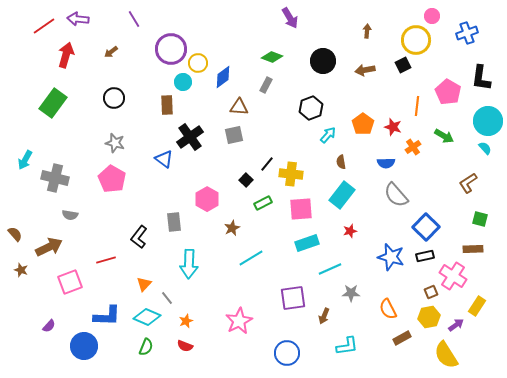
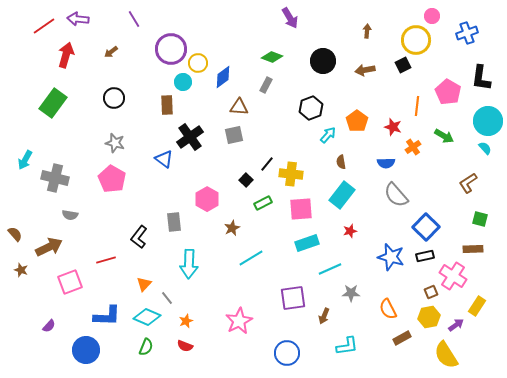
orange pentagon at (363, 124): moved 6 px left, 3 px up
blue circle at (84, 346): moved 2 px right, 4 px down
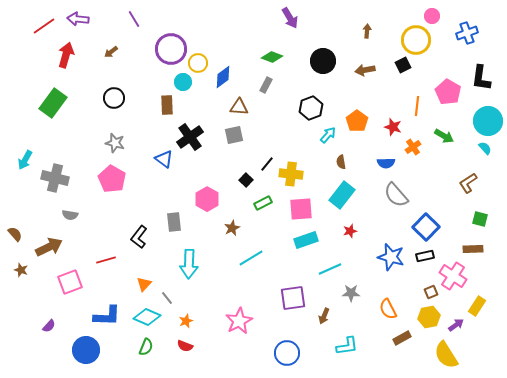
cyan rectangle at (307, 243): moved 1 px left, 3 px up
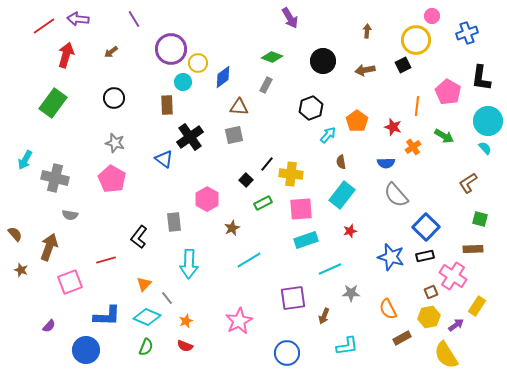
brown arrow at (49, 247): rotated 44 degrees counterclockwise
cyan line at (251, 258): moved 2 px left, 2 px down
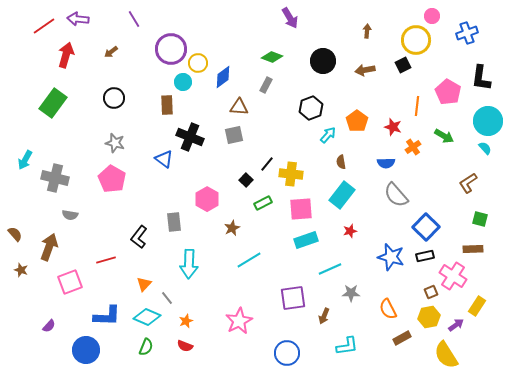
black cross at (190, 137): rotated 32 degrees counterclockwise
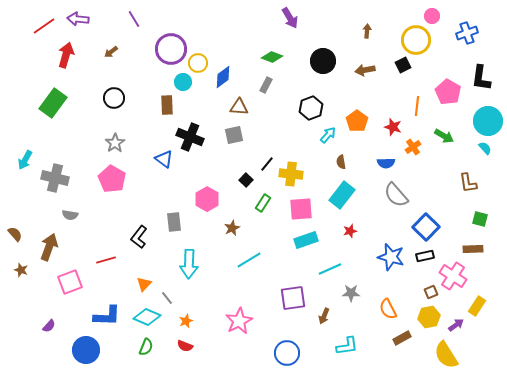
gray star at (115, 143): rotated 24 degrees clockwise
brown L-shape at (468, 183): rotated 65 degrees counterclockwise
green rectangle at (263, 203): rotated 30 degrees counterclockwise
